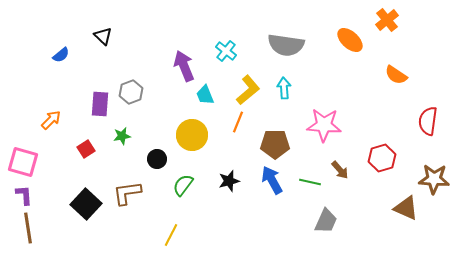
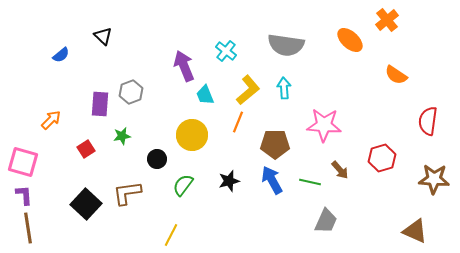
brown triangle: moved 9 px right, 23 px down
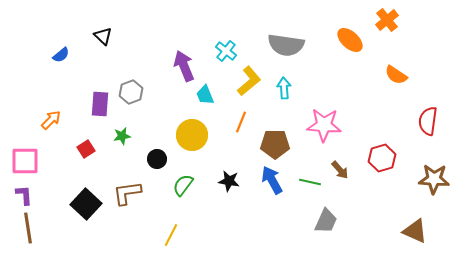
yellow L-shape: moved 1 px right, 9 px up
orange line: moved 3 px right
pink square: moved 2 px right, 1 px up; rotated 16 degrees counterclockwise
black star: rotated 25 degrees clockwise
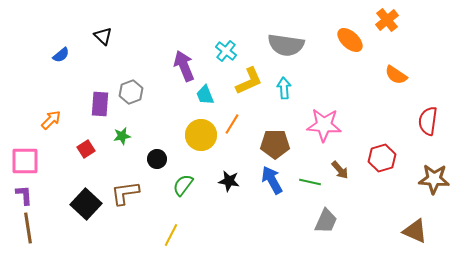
yellow L-shape: rotated 16 degrees clockwise
orange line: moved 9 px left, 2 px down; rotated 10 degrees clockwise
yellow circle: moved 9 px right
brown L-shape: moved 2 px left
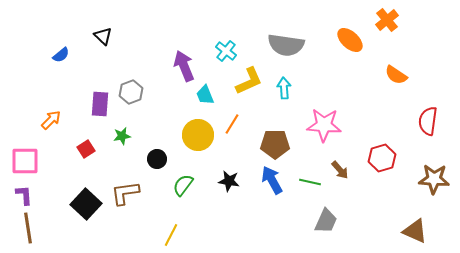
yellow circle: moved 3 px left
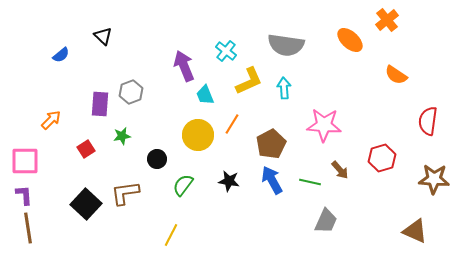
brown pentagon: moved 4 px left; rotated 28 degrees counterclockwise
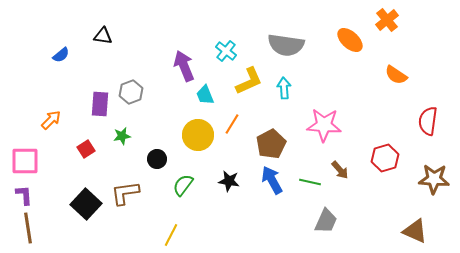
black triangle: rotated 36 degrees counterclockwise
red hexagon: moved 3 px right
